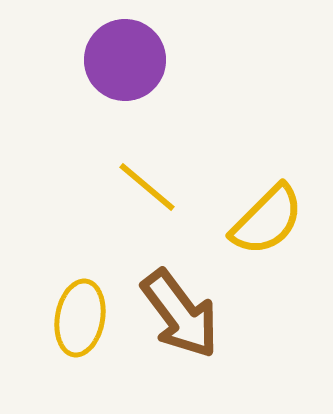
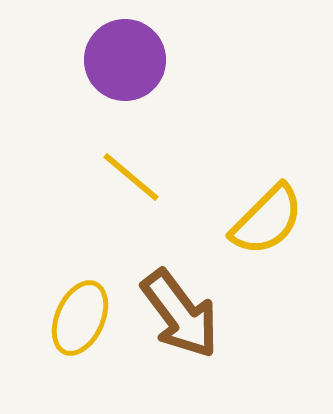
yellow line: moved 16 px left, 10 px up
yellow ellipse: rotated 14 degrees clockwise
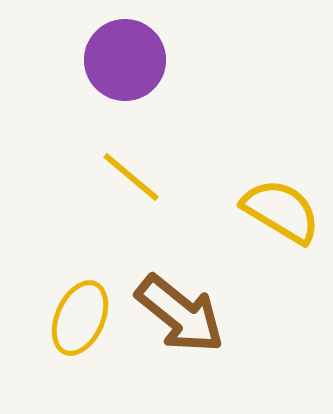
yellow semicircle: moved 14 px right, 9 px up; rotated 104 degrees counterclockwise
brown arrow: rotated 14 degrees counterclockwise
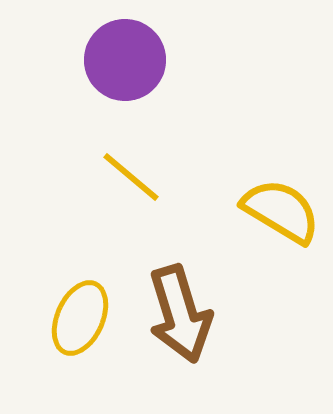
brown arrow: rotated 34 degrees clockwise
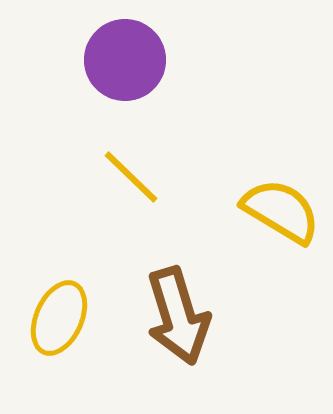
yellow line: rotated 4 degrees clockwise
brown arrow: moved 2 px left, 2 px down
yellow ellipse: moved 21 px left
